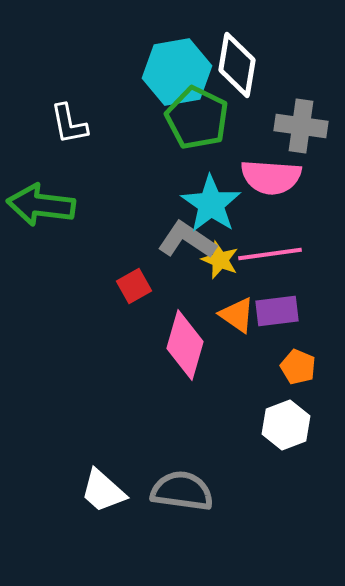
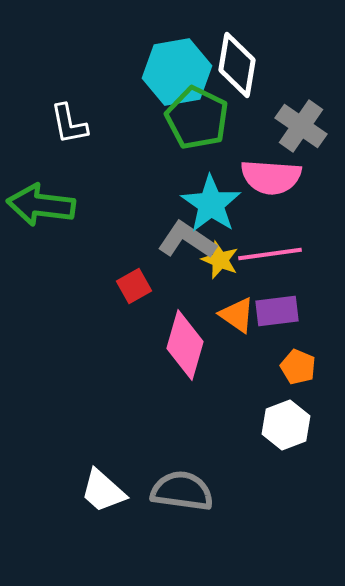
gray cross: rotated 27 degrees clockwise
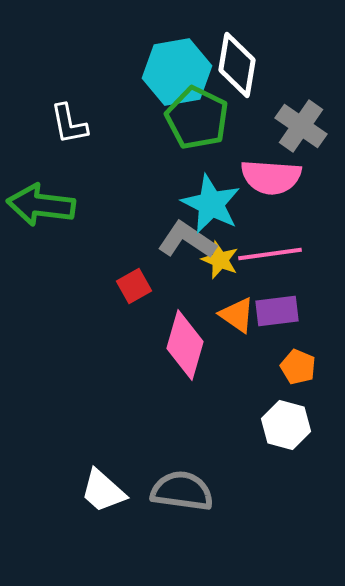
cyan star: rotated 8 degrees counterclockwise
white hexagon: rotated 24 degrees counterclockwise
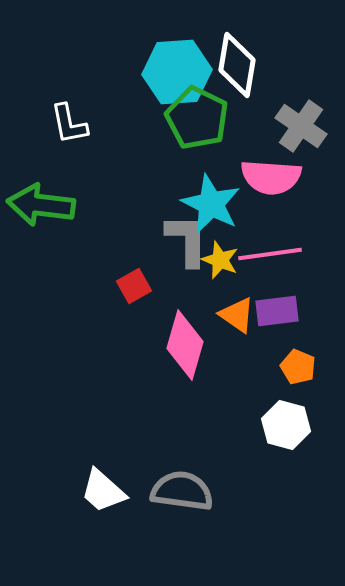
cyan hexagon: rotated 6 degrees clockwise
gray L-shape: rotated 56 degrees clockwise
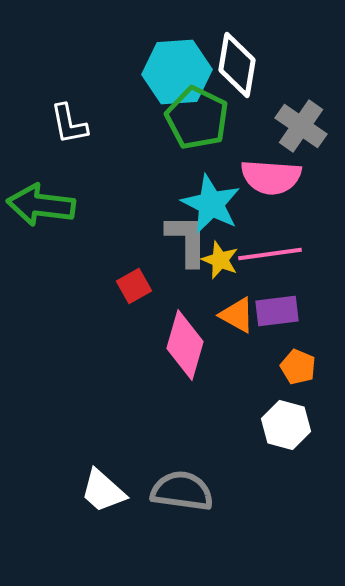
orange triangle: rotated 6 degrees counterclockwise
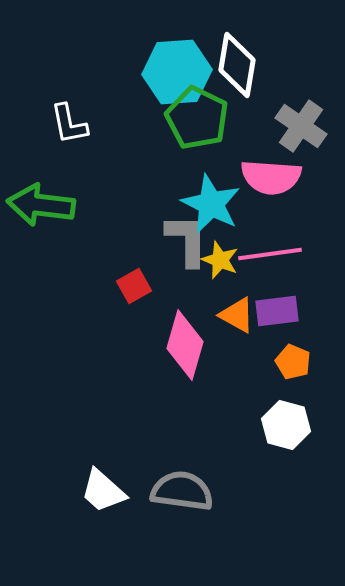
orange pentagon: moved 5 px left, 5 px up
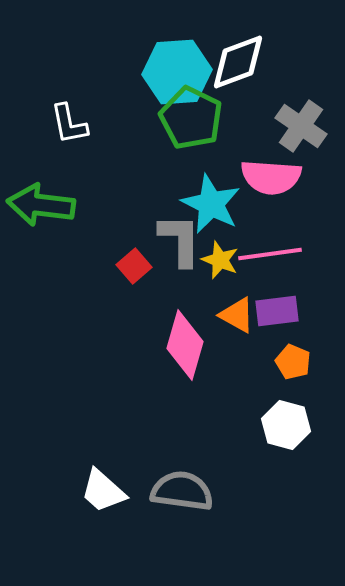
white diamond: moved 1 px right, 3 px up; rotated 60 degrees clockwise
green pentagon: moved 6 px left
gray L-shape: moved 7 px left
red square: moved 20 px up; rotated 12 degrees counterclockwise
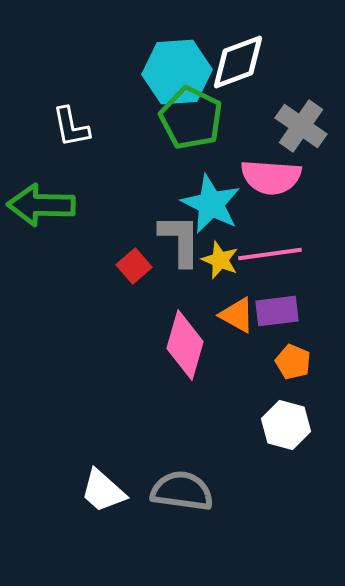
white L-shape: moved 2 px right, 3 px down
green arrow: rotated 6 degrees counterclockwise
